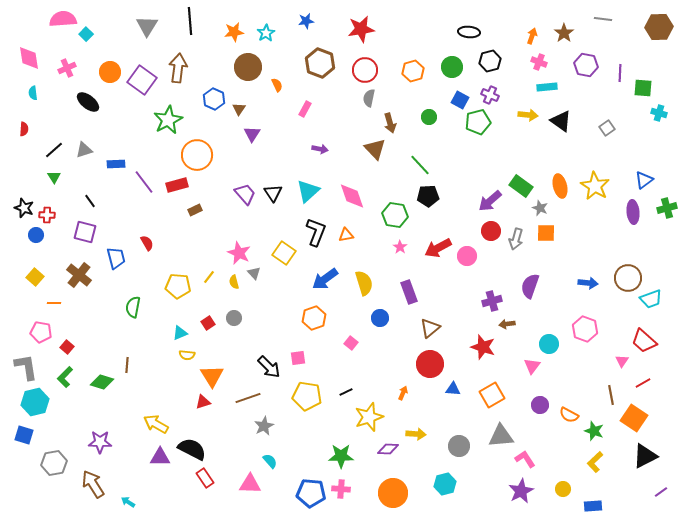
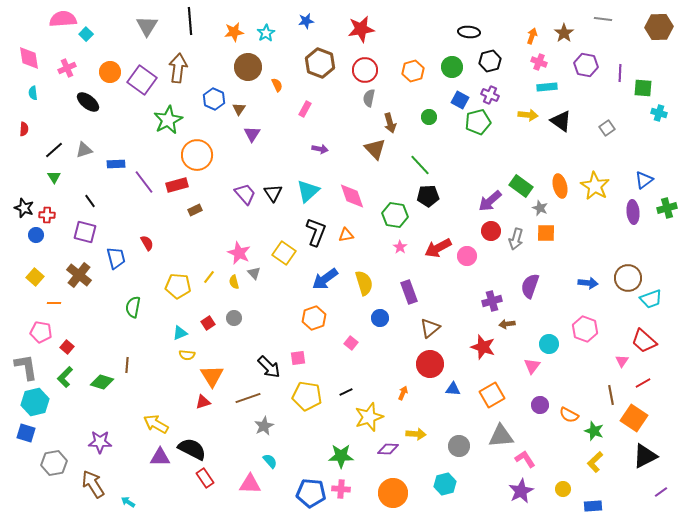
blue square at (24, 435): moved 2 px right, 2 px up
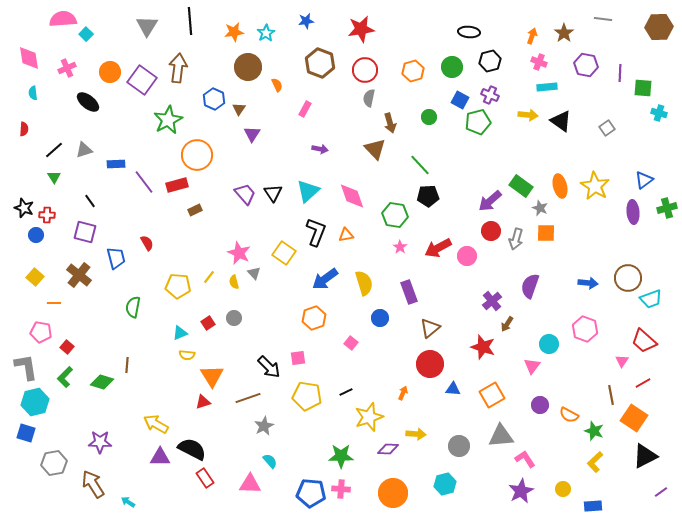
purple cross at (492, 301): rotated 24 degrees counterclockwise
brown arrow at (507, 324): rotated 49 degrees counterclockwise
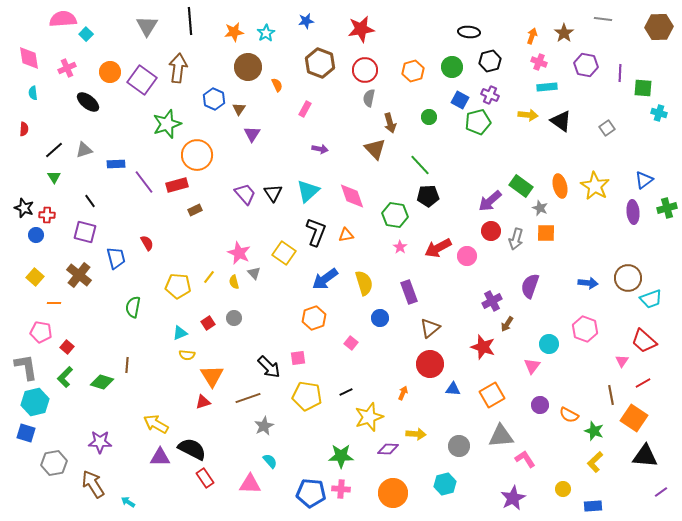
green star at (168, 120): moved 1 px left, 4 px down; rotated 8 degrees clockwise
purple cross at (492, 301): rotated 12 degrees clockwise
black triangle at (645, 456): rotated 32 degrees clockwise
purple star at (521, 491): moved 8 px left, 7 px down
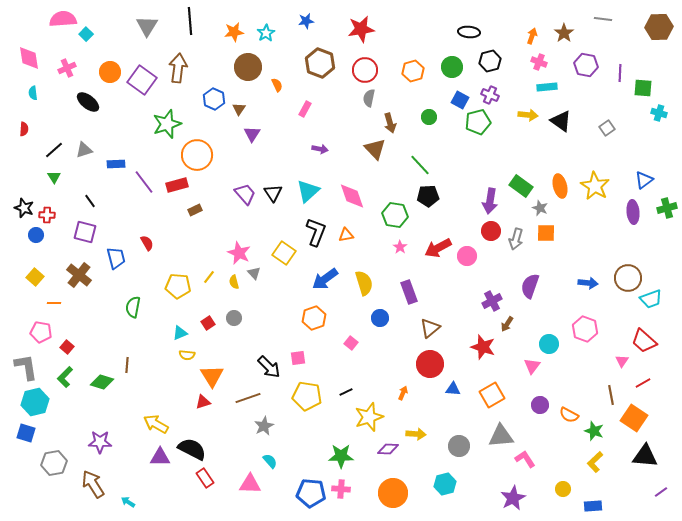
purple arrow at (490, 201): rotated 40 degrees counterclockwise
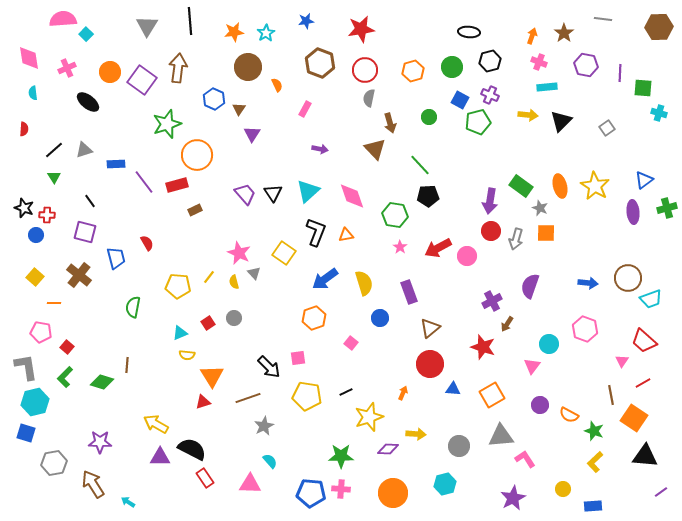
black triangle at (561, 121): rotated 40 degrees clockwise
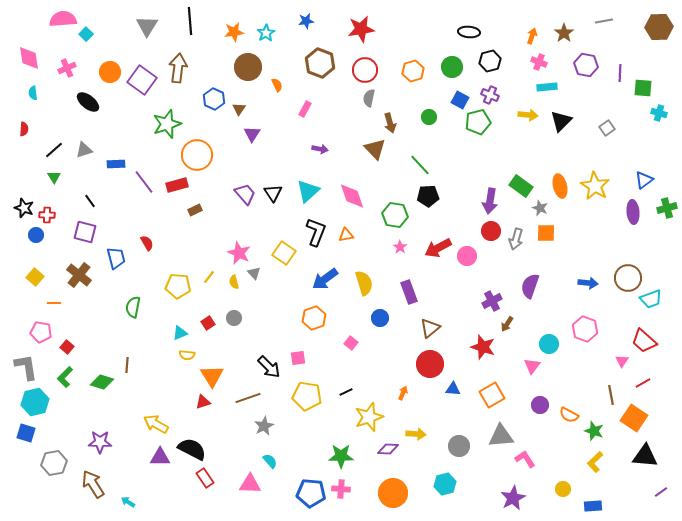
gray line at (603, 19): moved 1 px right, 2 px down; rotated 18 degrees counterclockwise
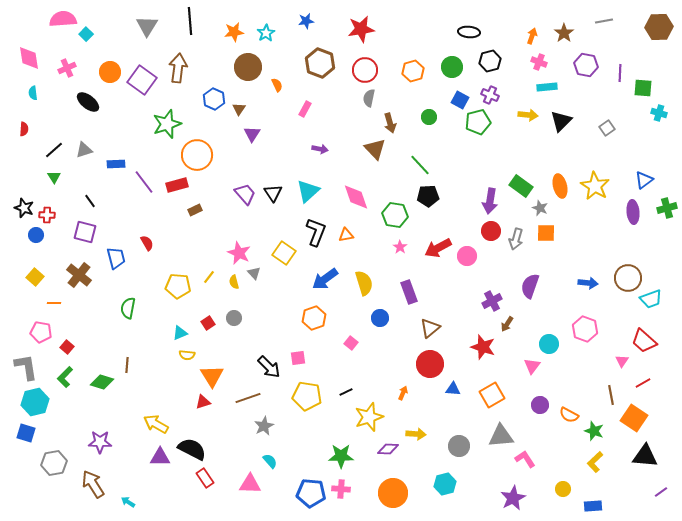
pink diamond at (352, 196): moved 4 px right, 1 px down
green semicircle at (133, 307): moved 5 px left, 1 px down
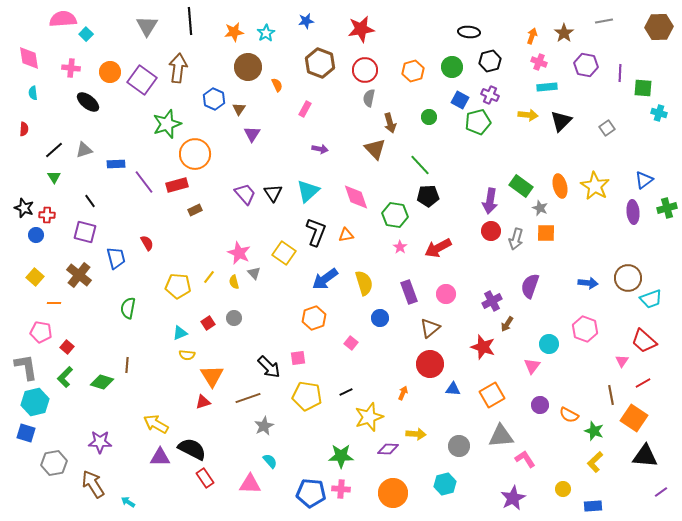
pink cross at (67, 68): moved 4 px right; rotated 30 degrees clockwise
orange circle at (197, 155): moved 2 px left, 1 px up
pink circle at (467, 256): moved 21 px left, 38 px down
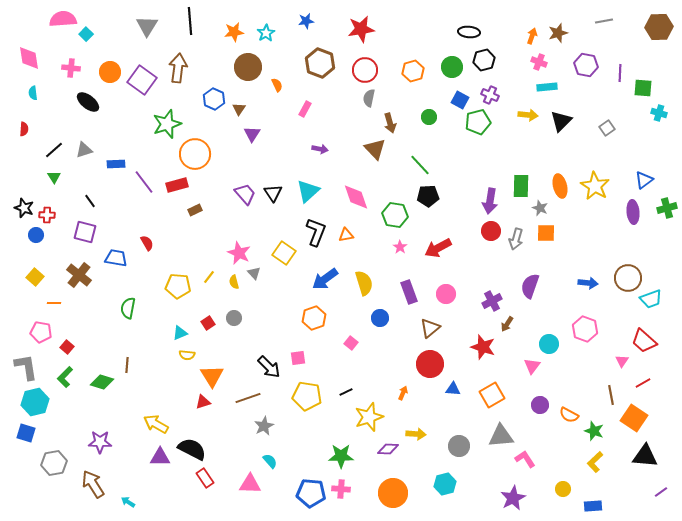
brown star at (564, 33): moved 6 px left; rotated 18 degrees clockwise
black hexagon at (490, 61): moved 6 px left, 1 px up
green rectangle at (521, 186): rotated 55 degrees clockwise
blue trapezoid at (116, 258): rotated 65 degrees counterclockwise
